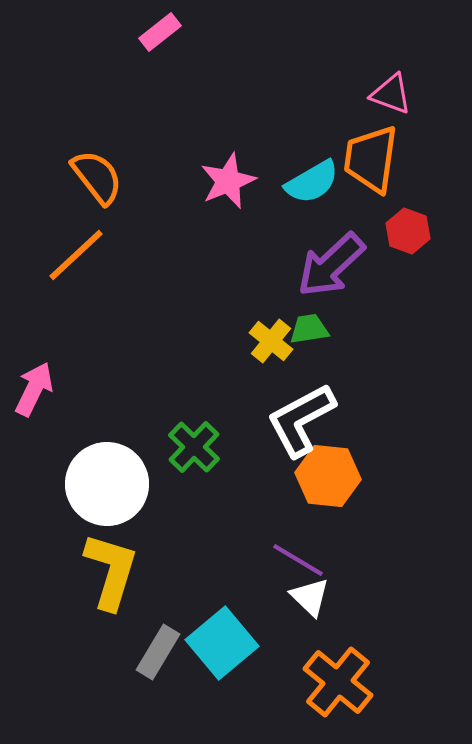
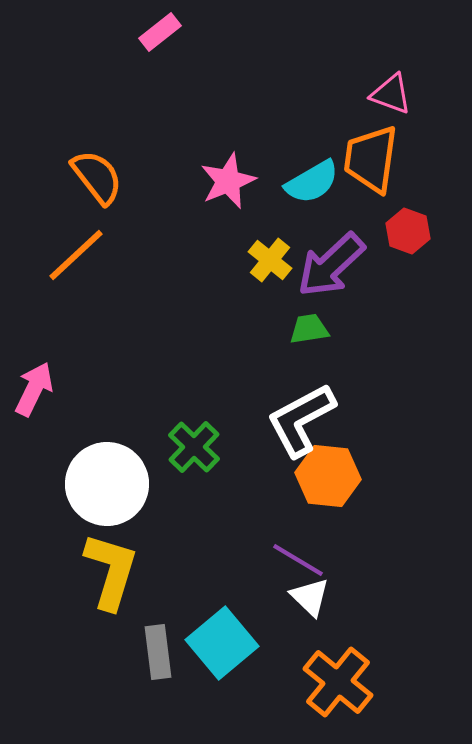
yellow cross: moved 1 px left, 81 px up
gray rectangle: rotated 38 degrees counterclockwise
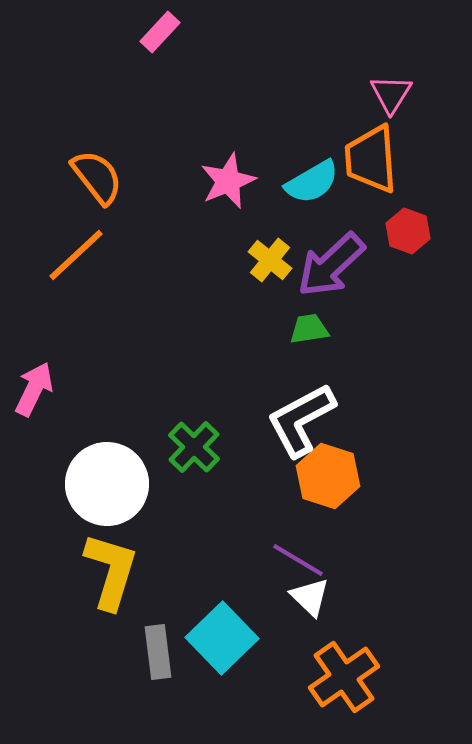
pink rectangle: rotated 9 degrees counterclockwise
pink triangle: rotated 42 degrees clockwise
orange trapezoid: rotated 12 degrees counterclockwise
orange hexagon: rotated 12 degrees clockwise
cyan square: moved 5 px up; rotated 4 degrees counterclockwise
orange cross: moved 6 px right, 5 px up; rotated 16 degrees clockwise
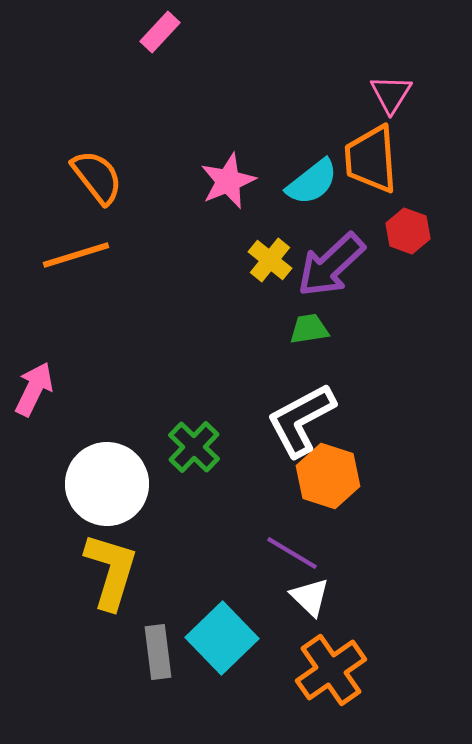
cyan semicircle: rotated 8 degrees counterclockwise
orange line: rotated 26 degrees clockwise
purple line: moved 6 px left, 7 px up
orange cross: moved 13 px left, 7 px up
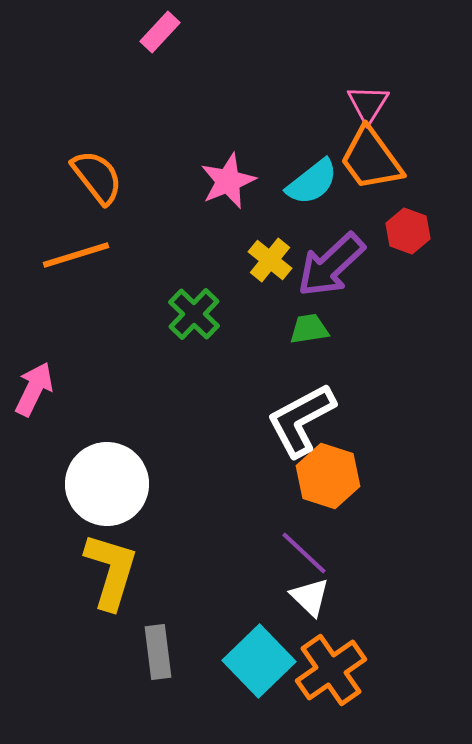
pink triangle: moved 23 px left, 10 px down
orange trapezoid: rotated 32 degrees counterclockwise
green cross: moved 133 px up
purple line: moved 12 px right; rotated 12 degrees clockwise
cyan square: moved 37 px right, 23 px down
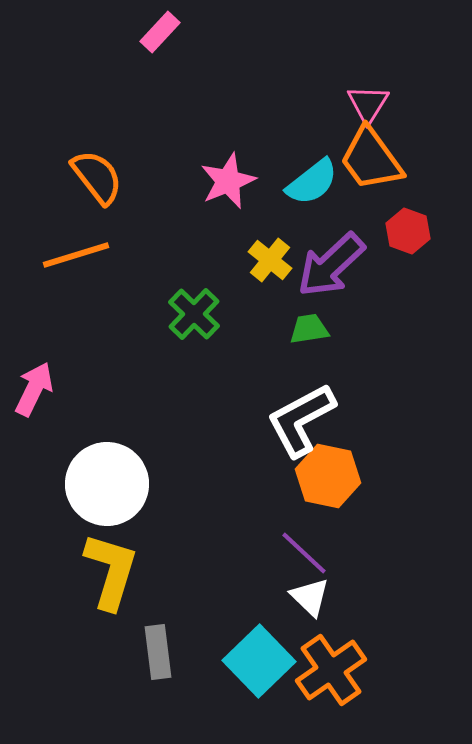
orange hexagon: rotated 6 degrees counterclockwise
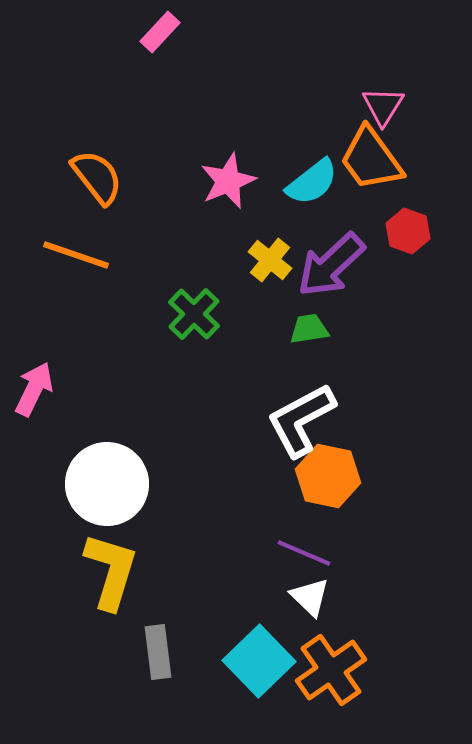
pink triangle: moved 15 px right, 2 px down
orange line: rotated 36 degrees clockwise
purple line: rotated 20 degrees counterclockwise
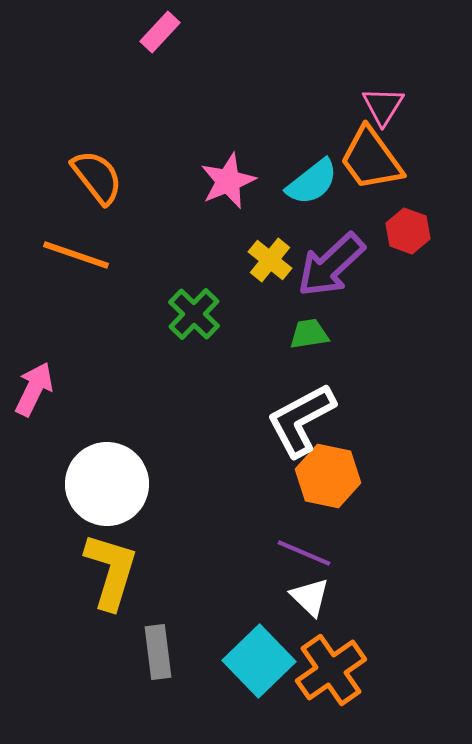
green trapezoid: moved 5 px down
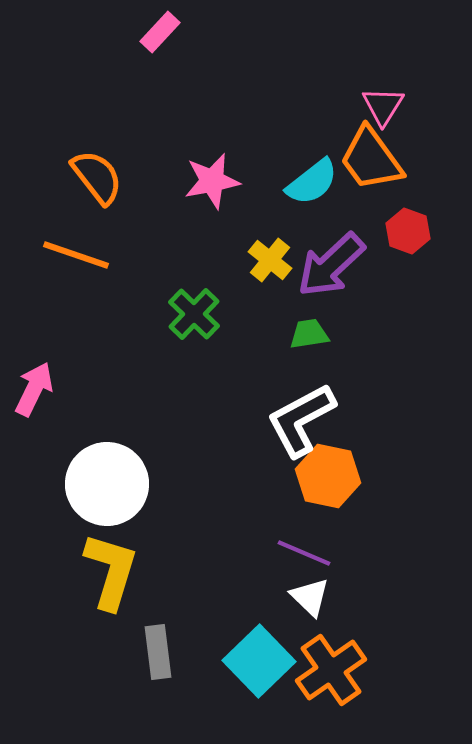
pink star: moved 16 px left; rotated 12 degrees clockwise
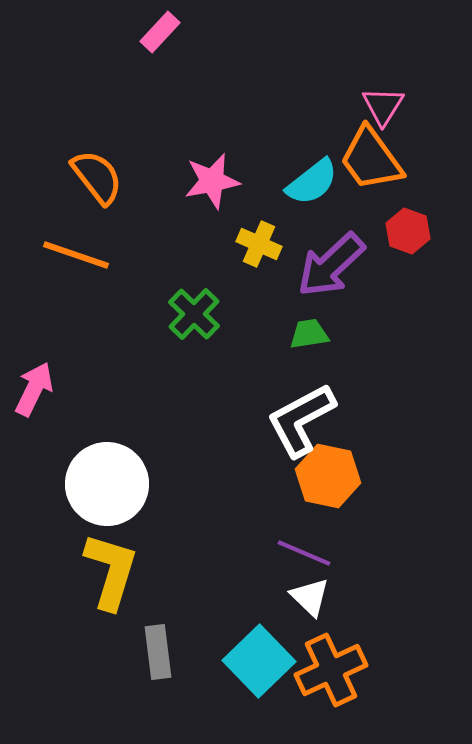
yellow cross: moved 11 px left, 16 px up; rotated 15 degrees counterclockwise
orange cross: rotated 10 degrees clockwise
